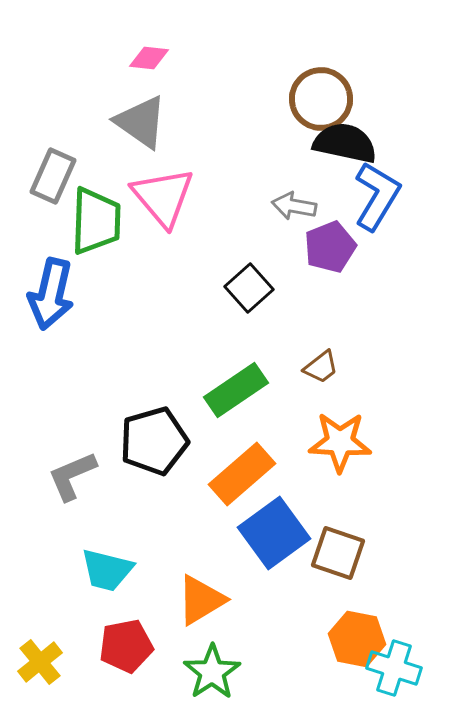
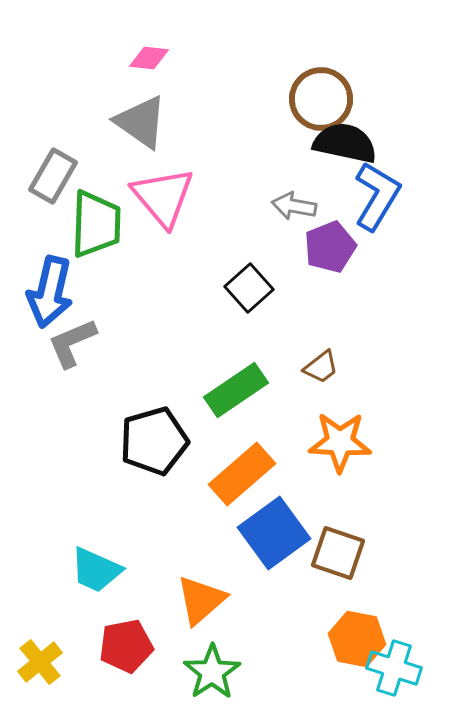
gray rectangle: rotated 6 degrees clockwise
green trapezoid: moved 3 px down
blue arrow: moved 1 px left, 2 px up
gray L-shape: moved 133 px up
cyan trapezoid: moved 11 px left; rotated 10 degrees clockwise
orange triangle: rotated 10 degrees counterclockwise
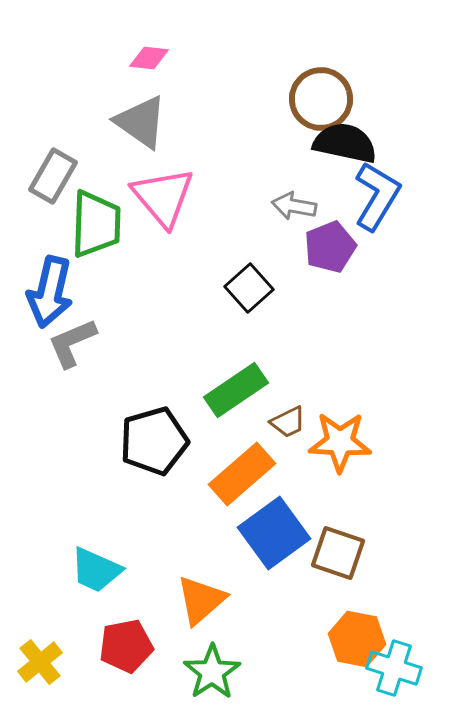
brown trapezoid: moved 33 px left, 55 px down; rotated 12 degrees clockwise
